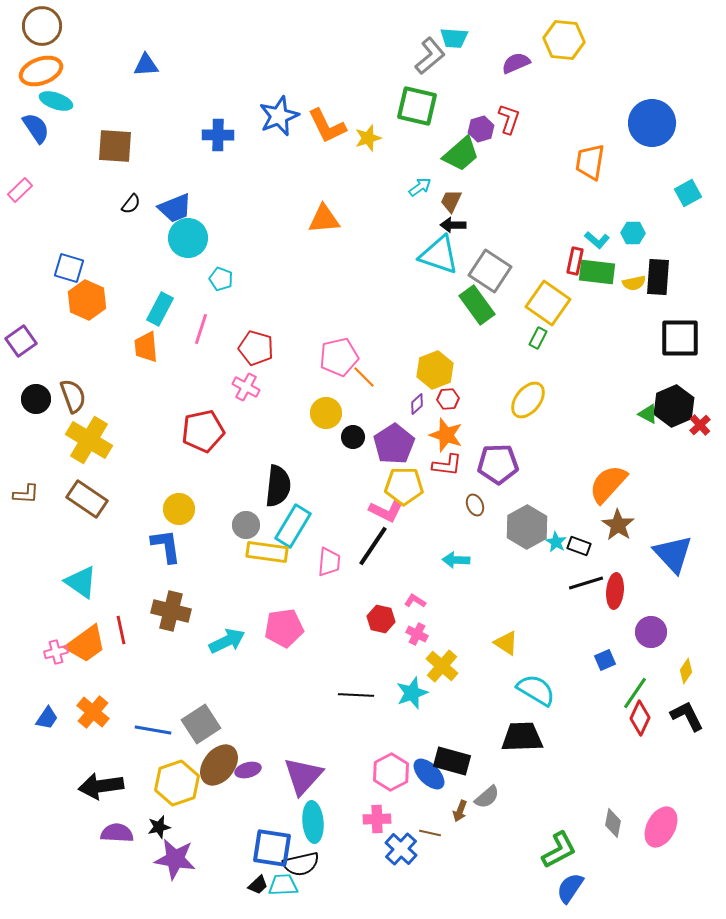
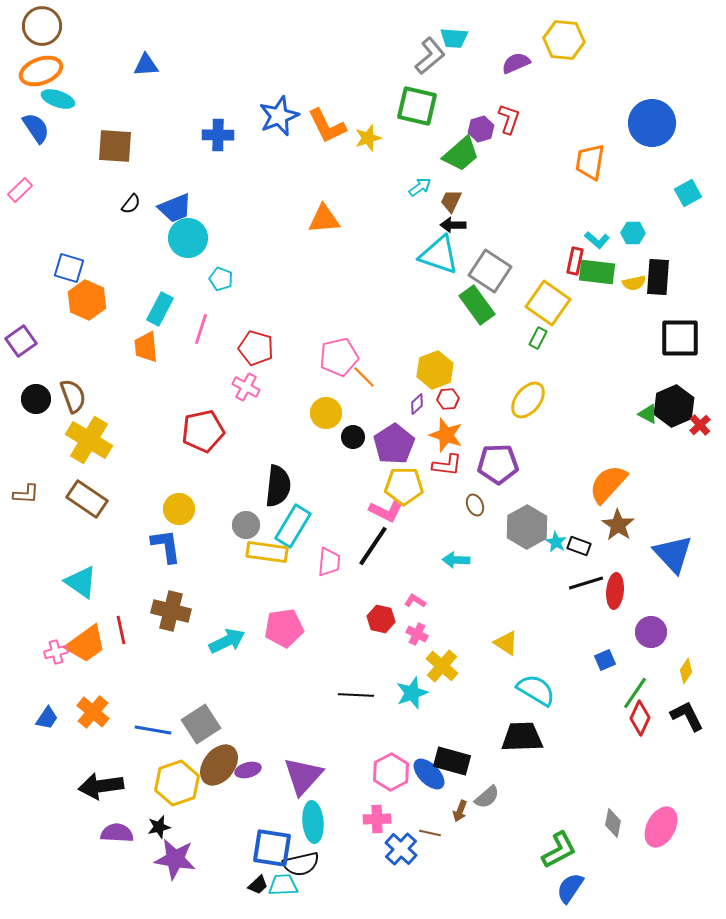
cyan ellipse at (56, 101): moved 2 px right, 2 px up
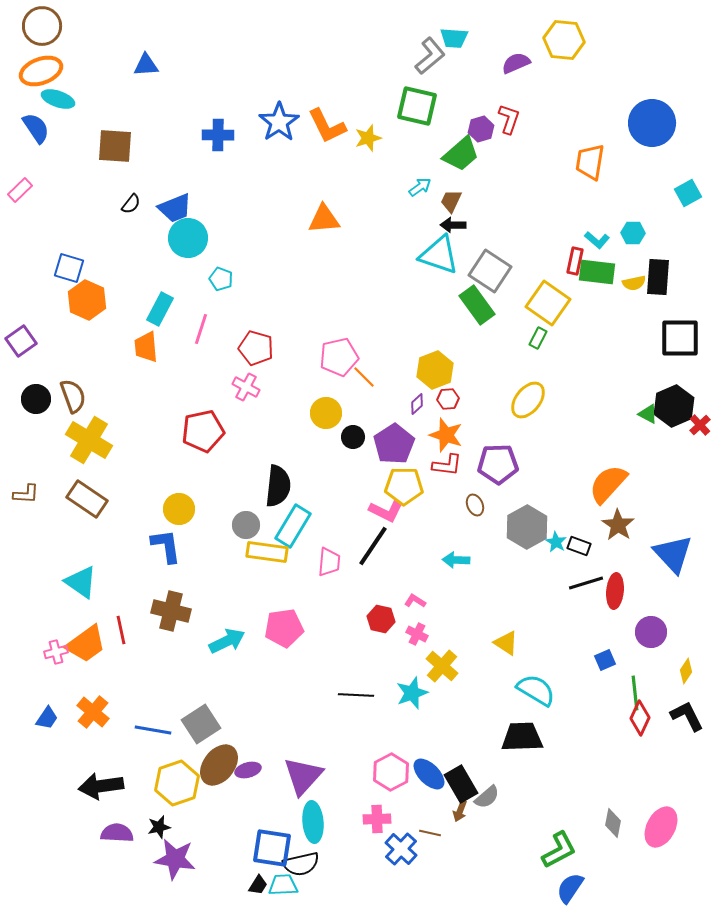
blue star at (279, 116): moved 6 px down; rotated 12 degrees counterclockwise
green line at (635, 693): rotated 40 degrees counterclockwise
black rectangle at (452, 761): moved 9 px right, 23 px down; rotated 45 degrees clockwise
black trapezoid at (258, 885): rotated 15 degrees counterclockwise
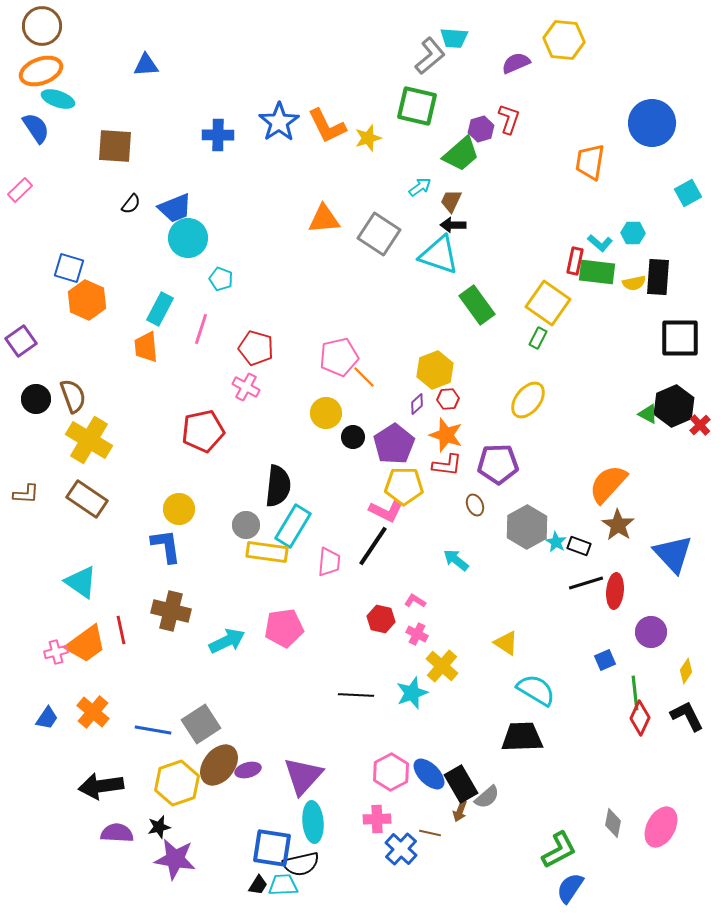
cyan L-shape at (597, 240): moved 3 px right, 3 px down
gray square at (490, 271): moved 111 px left, 37 px up
cyan arrow at (456, 560): rotated 36 degrees clockwise
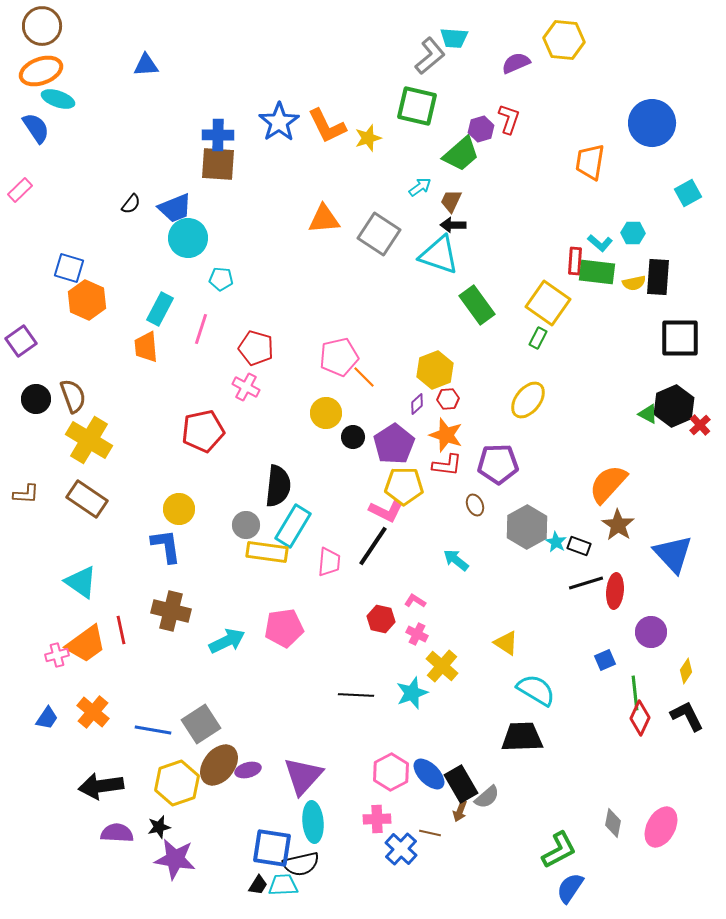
brown square at (115, 146): moved 103 px right, 18 px down
red rectangle at (575, 261): rotated 8 degrees counterclockwise
cyan pentagon at (221, 279): rotated 15 degrees counterclockwise
pink cross at (56, 652): moved 1 px right, 3 px down
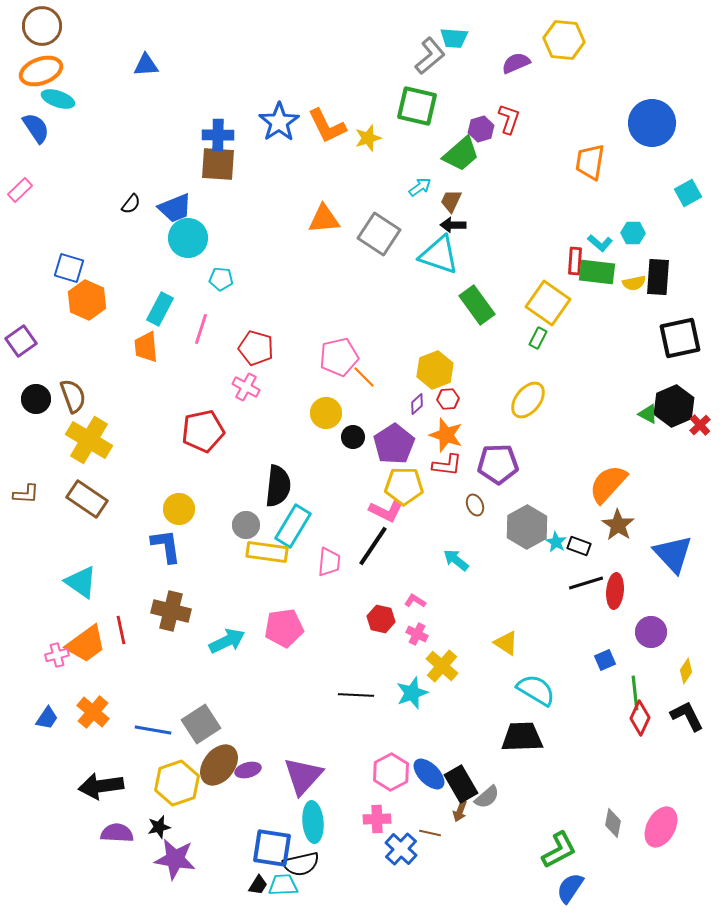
black square at (680, 338): rotated 12 degrees counterclockwise
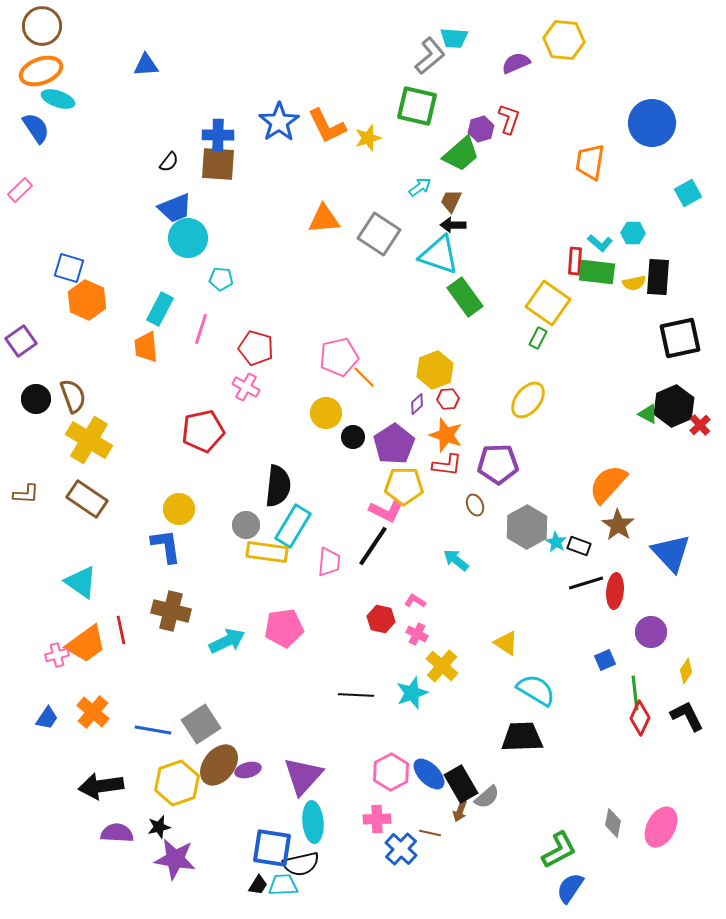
black semicircle at (131, 204): moved 38 px right, 42 px up
green rectangle at (477, 305): moved 12 px left, 8 px up
blue triangle at (673, 554): moved 2 px left, 1 px up
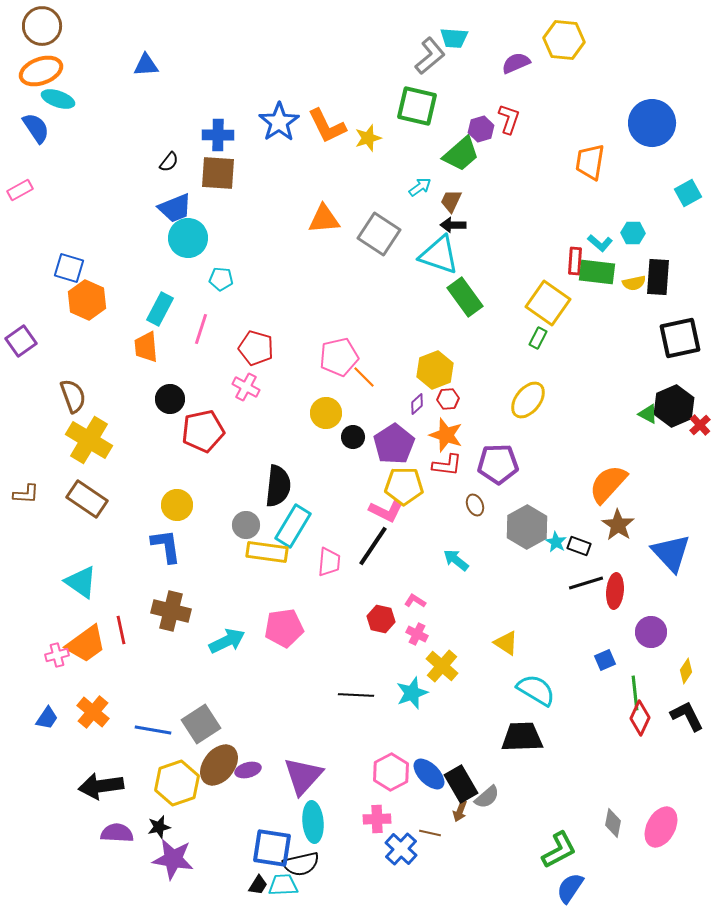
brown square at (218, 164): moved 9 px down
pink rectangle at (20, 190): rotated 15 degrees clockwise
black circle at (36, 399): moved 134 px right
yellow circle at (179, 509): moved 2 px left, 4 px up
purple star at (175, 859): moved 2 px left
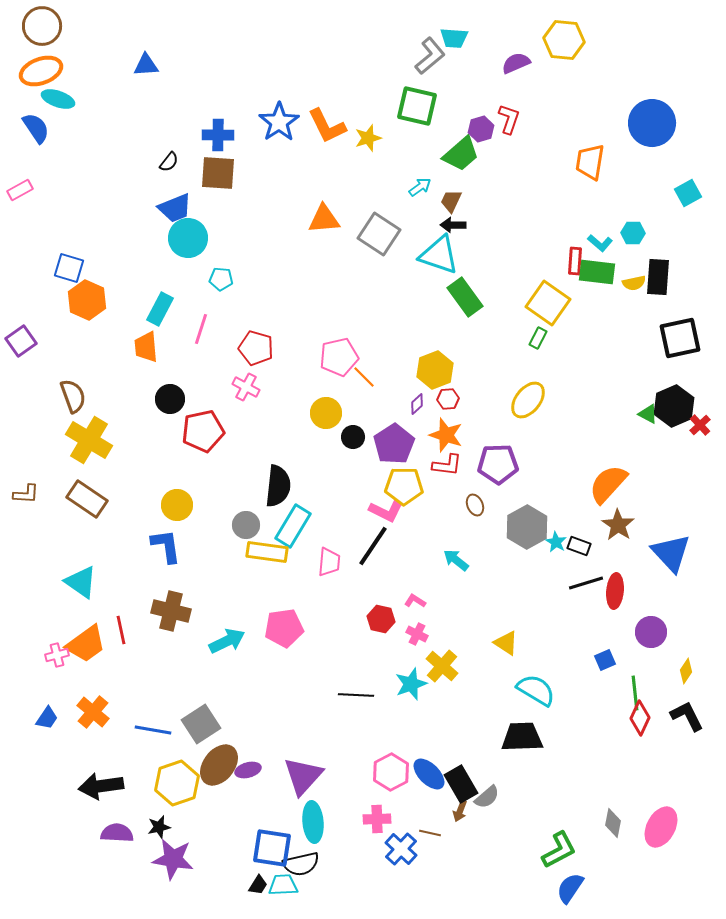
cyan star at (412, 693): moved 1 px left, 9 px up
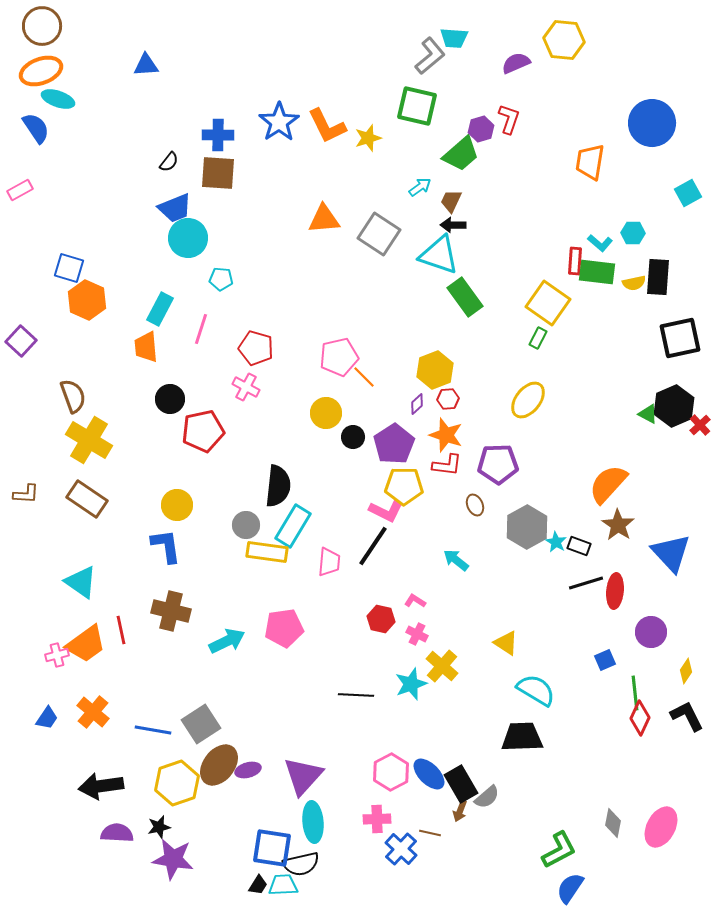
purple square at (21, 341): rotated 12 degrees counterclockwise
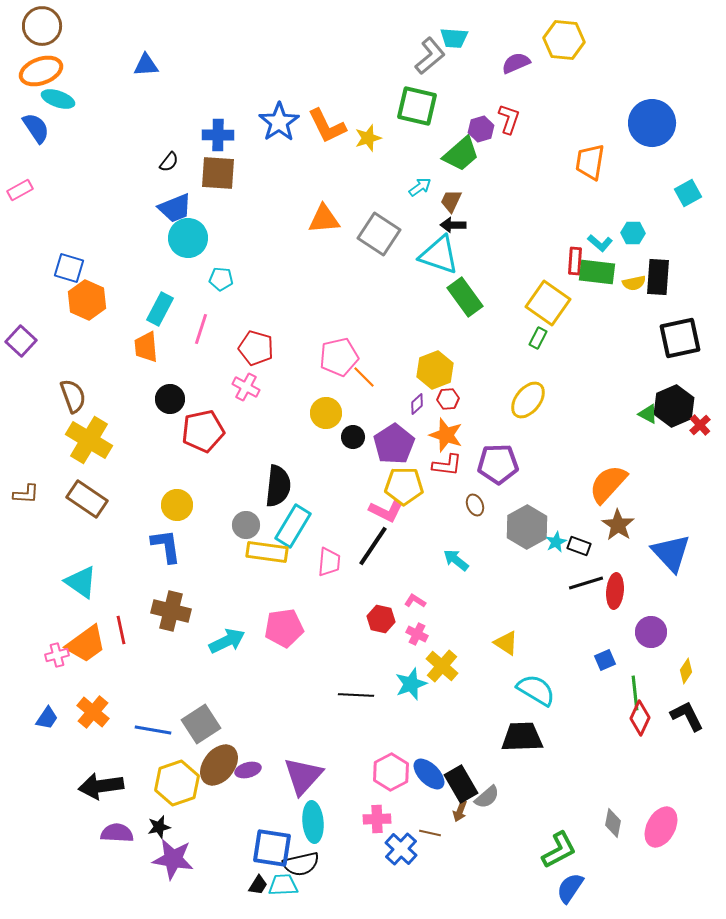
cyan star at (556, 542): rotated 15 degrees clockwise
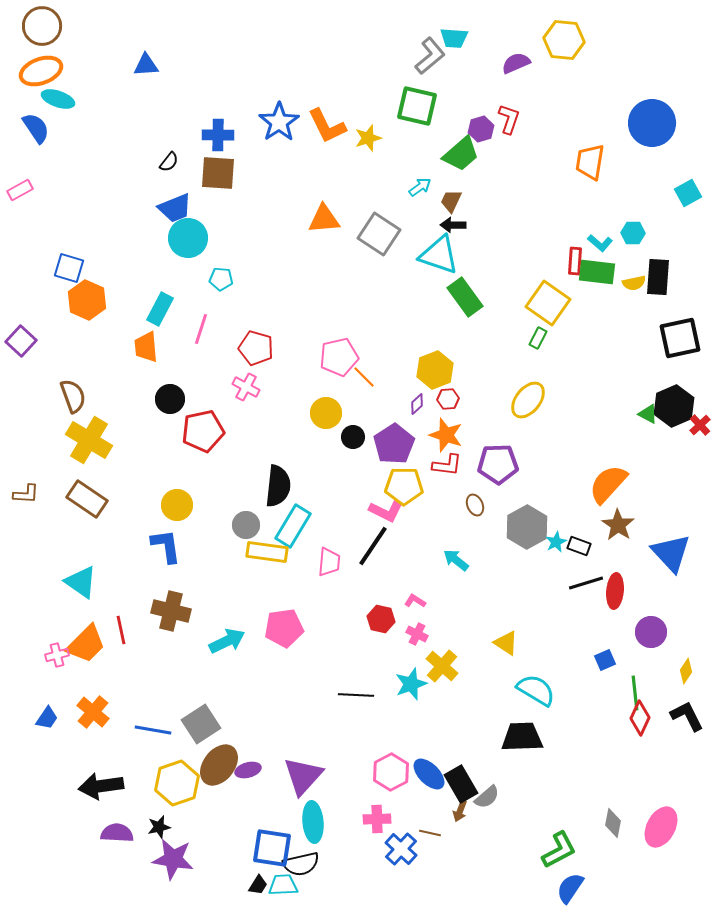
orange trapezoid at (86, 644): rotated 9 degrees counterclockwise
